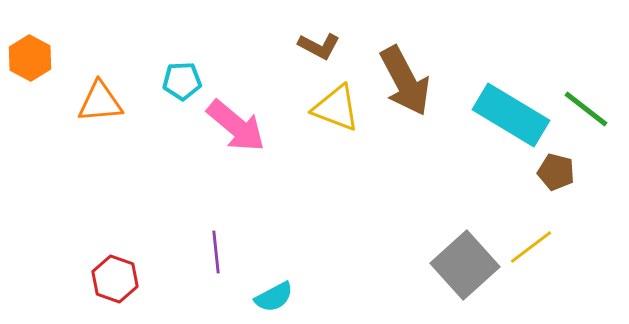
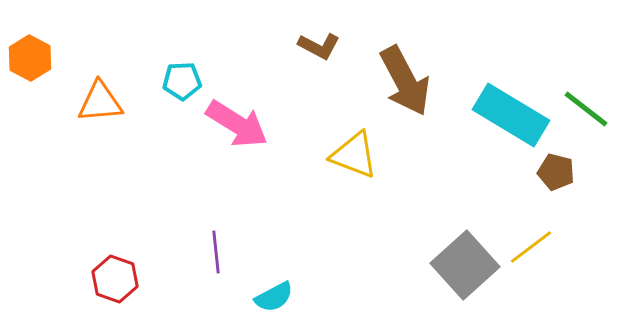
yellow triangle: moved 18 px right, 47 px down
pink arrow: moved 1 px right, 2 px up; rotated 8 degrees counterclockwise
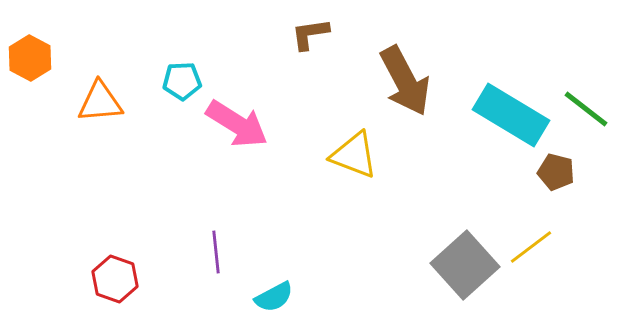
brown L-shape: moved 9 px left, 12 px up; rotated 144 degrees clockwise
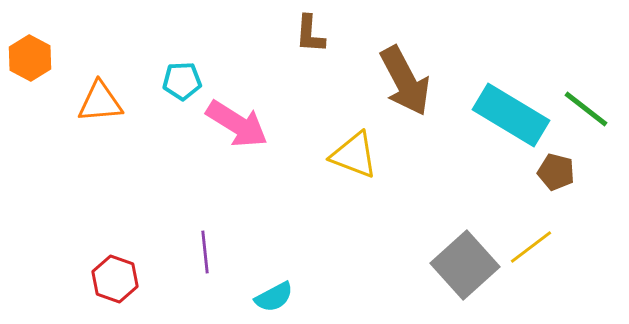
brown L-shape: rotated 78 degrees counterclockwise
purple line: moved 11 px left
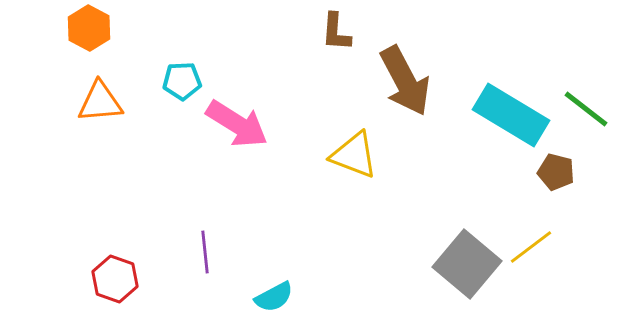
brown L-shape: moved 26 px right, 2 px up
orange hexagon: moved 59 px right, 30 px up
gray square: moved 2 px right, 1 px up; rotated 8 degrees counterclockwise
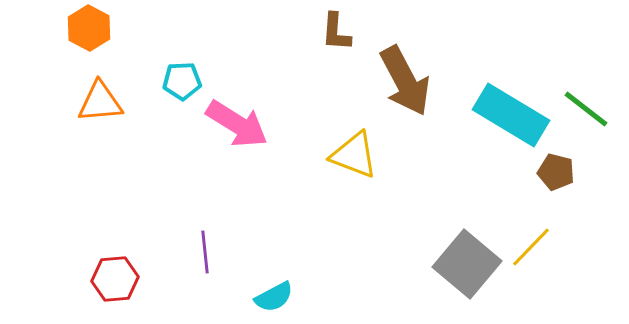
yellow line: rotated 9 degrees counterclockwise
red hexagon: rotated 24 degrees counterclockwise
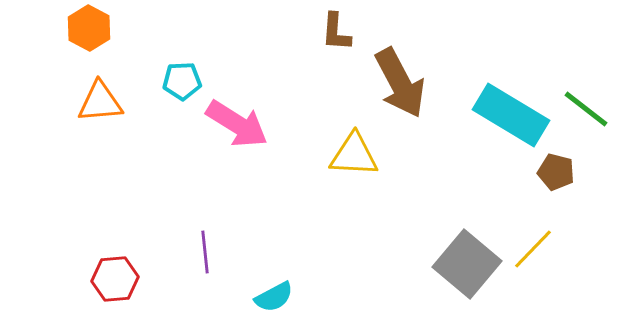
brown arrow: moved 5 px left, 2 px down
yellow triangle: rotated 18 degrees counterclockwise
yellow line: moved 2 px right, 2 px down
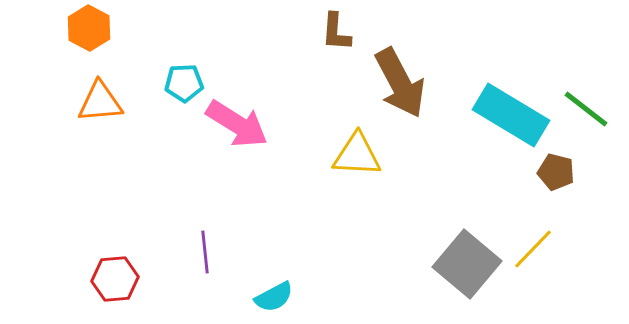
cyan pentagon: moved 2 px right, 2 px down
yellow triangle: moved 3 px right
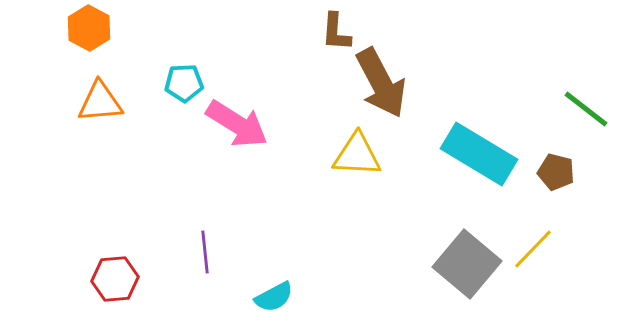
brown arrow: moved 19 px left
cyan rectangle: moved 32 px left, 39 px down
